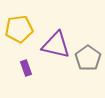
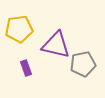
gray pentagon: moved 5 px left, 6 px down; rotated 25 degrees clockwise
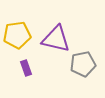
yellow pentagon: moved 2 px left, 6 px down
purple triangle: moved 6 px up
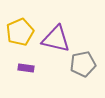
yellow pentagon: moved 3 px right, 3 px up; rotated 16 degrees counterclockwise
purple rectangle: rotated 63 degrees counterclockwise
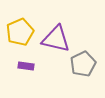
gray pentagon: rotated 15 degrees counterclockwise
purple rectangle: moved 2 px up
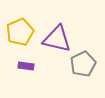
purple triangle: moved 1 px right
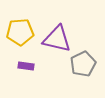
yellow pentagon: rotated 20 degrees clockwise
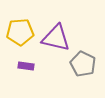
purple triangle: moved 1 px left, 1 px up
gray pentagon: rotated 20 degrees counterclockwise
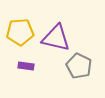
gray pentagon: moved 4 px left, 2 px down
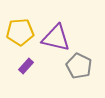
purple rectangle: rotated 56 degrees counterclockwise
